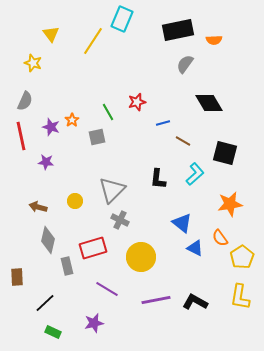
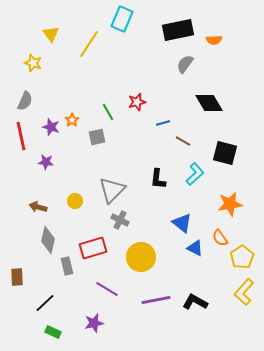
yellow line at (93, 41): moved 4 px left, 3 px down
yellow L-shape at (240, 297): moved 4 px right, 5 px up; rotated 32 degrees clockwise
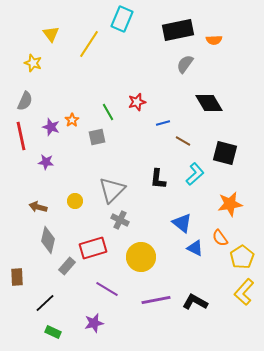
gray rectangle at (67, 266): rotated 54 degrees clockwise
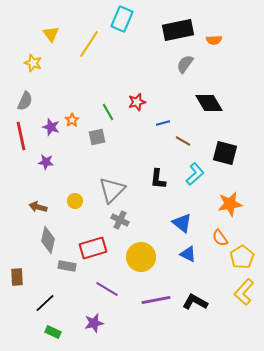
blue triangle at (195, 248): moved 7 px left, 6 px down
gray rectangle at (67, 266): rotated 60 degrees clockwise
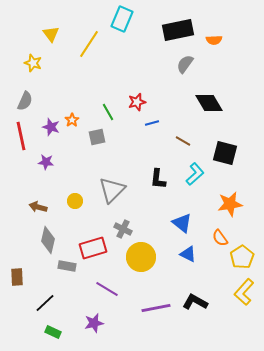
blue line at (163, 123): moved 11 px left
gray cross at (120, 220): moved 3 px right, 9 px down
purple line at (156, 300): moved 8 px down
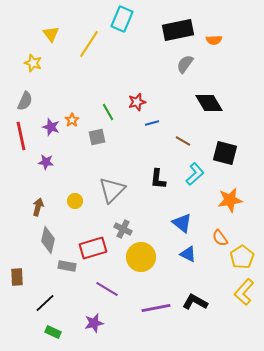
orange star at (230, 204): moved 4 px up
brown arrow at (38, 207): rotated 90 degrees clockwise
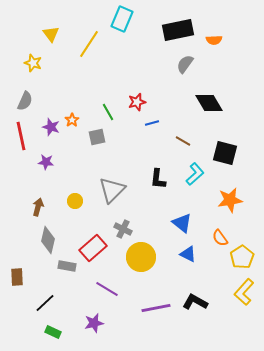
red rectangle at (93, 248): rotated 24 degrees counterclockwise
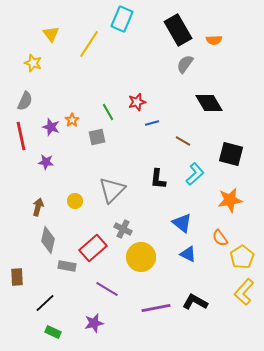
black rectangle at (178, 30): rotated 72 degrees clockwise
black square at (225, 153): moved 6 px right, 1 px down
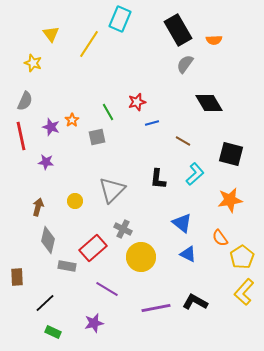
cyan rectangle at (122, 19): moved 2 px left
